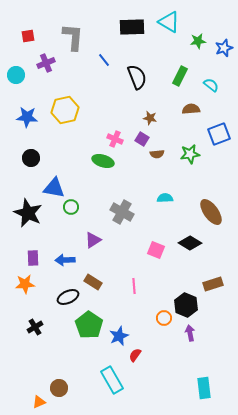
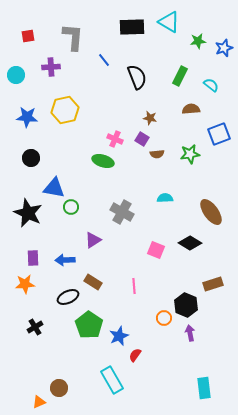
purple cross at (46, 63): moved 5 px right, 4 px down; rotated 18 degrees clockwise
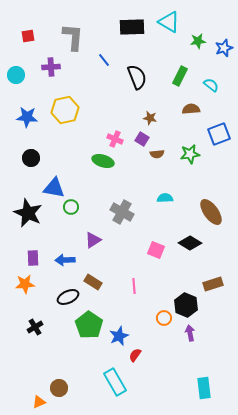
cyan rectangle at (112, 380): moved 3 px right, 2 px down
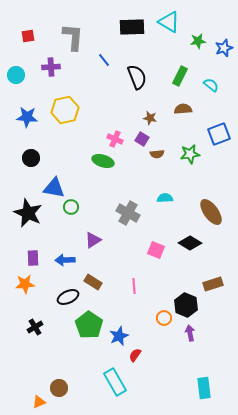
brown semicircle at (191, 109): moved 8 px left
gray cross at (122, 212): moved 6 px right, 1 px down
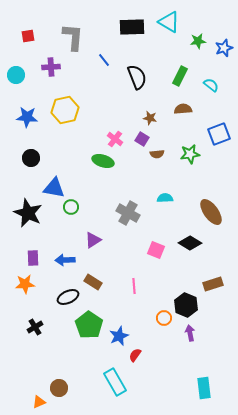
pink cross at (115, 139): rotated 14 degrees clockwise
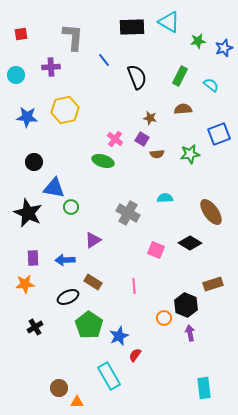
red square at (28, 36): moved 7 px left, 2 px up
black circle at (31, 158): moved 3 px right, 4 px down
cyan rectangle at (115, 382): moved 6 px left, 6 px up
orange triangle at (39, 402): moved 38 px right; rotated 24 degrees clockwise
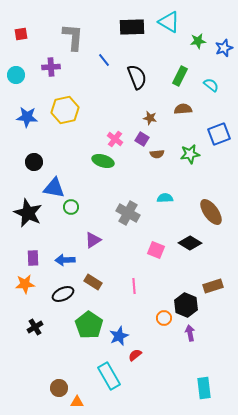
brown rectangle at (213, 284): moved 2 px down
black ellipse at (68, 297): moved 5 px left, 3 px up
red semicircle at (135, 355): rotated 16 degrees clockwise
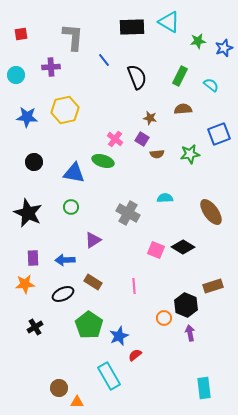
blue triangle at (54, 188): moved 20 px right, 15 px up
black diamond at (190, 243): moved 7 px left, 4 px down
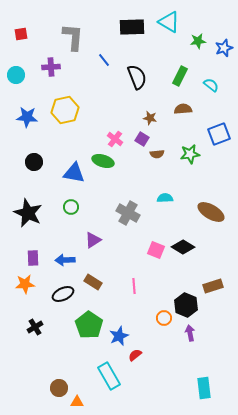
brown ellipse at (211, 212): rotated 24 degrees counterclockwise
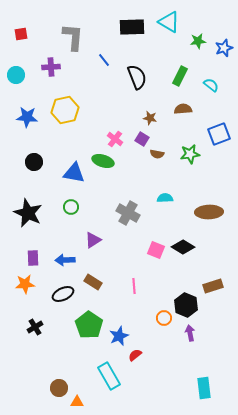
brown semicircle at (157, 154): rotated 16 degrees clockwise
brown ellipse at (211, 212): moved 2 px left; rotated 32 degrees counterclockwise
